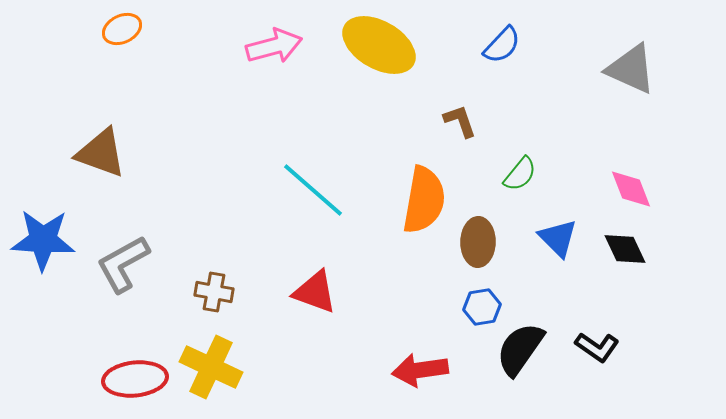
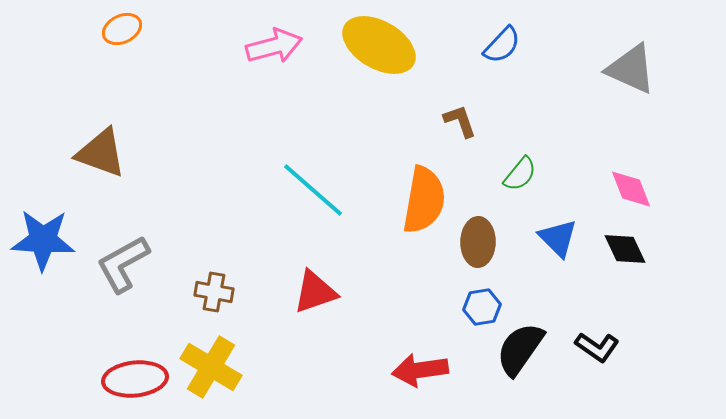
red triangle: rotated 39 degrees counterclockwise
yellow cross: rotated 6 degrees clockwise
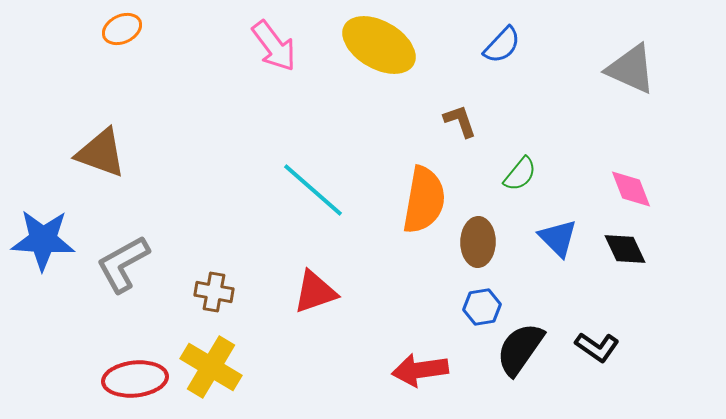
pink arrow: rotated 68 degrees clockwise
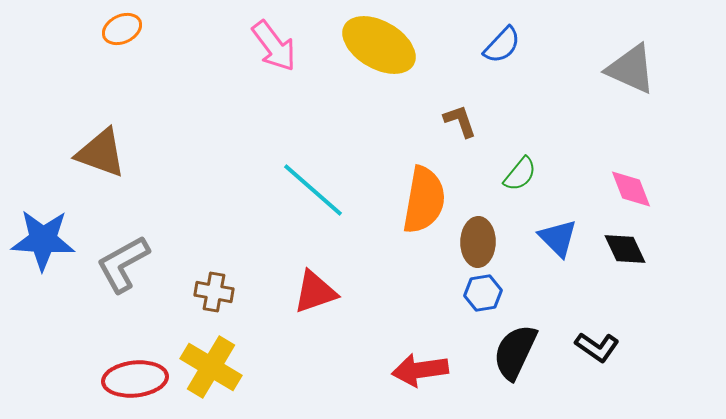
blue hexagon: moved 1 px right, 14 px up
black semicircle: moved 5 px left, 3 px down; rotated 10 degrees counterclockwise
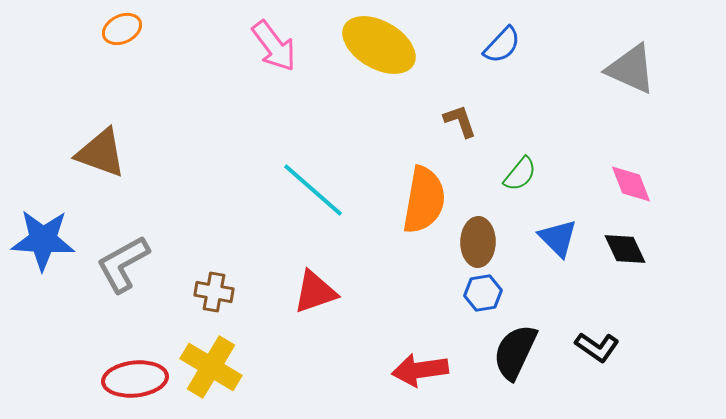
pink diamond: moved 5 px up
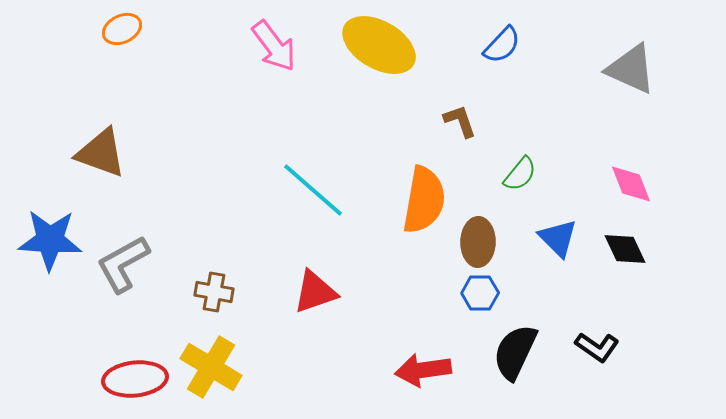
blue star: moved 7 px right
blue hexagon: moved 3 px left; rotated 9 degrees clockwise
red arrow: moved 3 px right
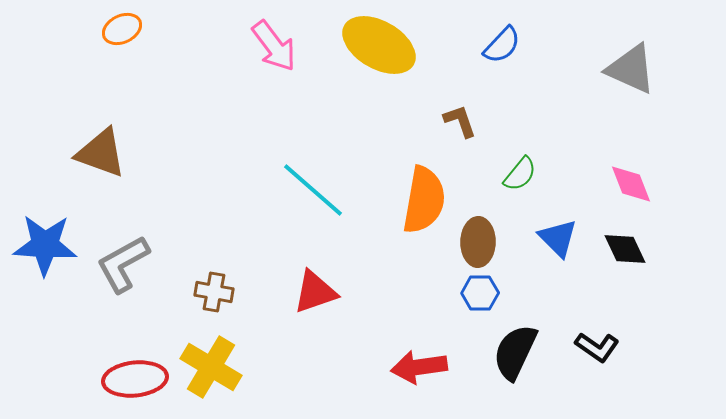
blue star: moved 5 px left, 5 px down
red arrow: moved 4 px left, 3 px up
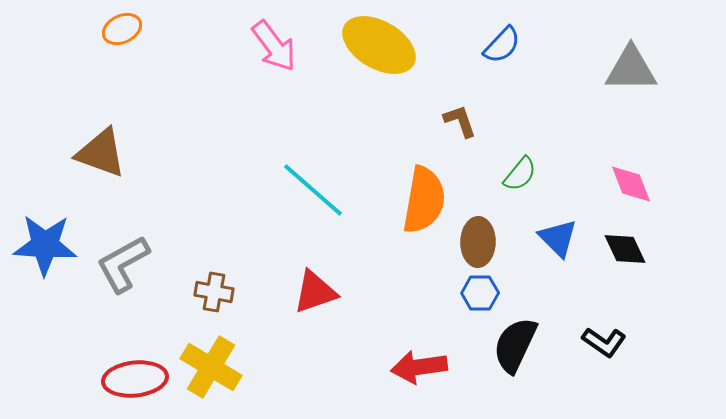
gray triangle: rotated 24 degrees counterclockwise
black L-shape: moved 7 px right, 5 px up
black semicircle: moved 7 px up
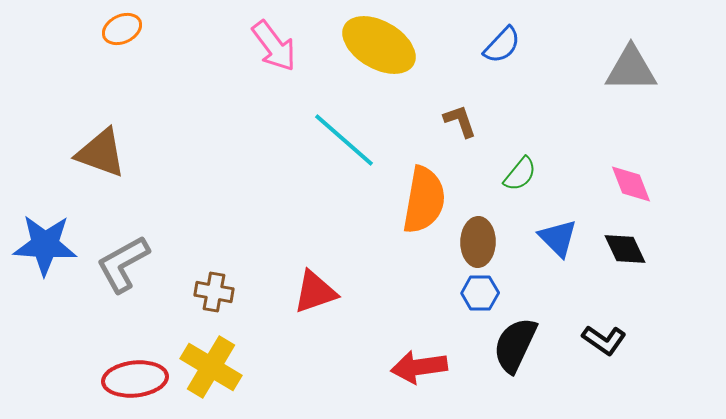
cyan line: moved 31 px right, 50 px up
black L-shape: moved 2 px up
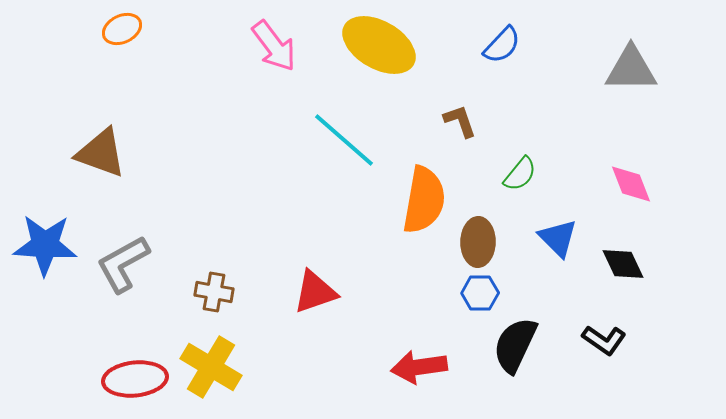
black diamond: moved 2 px left, 15 px down
